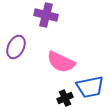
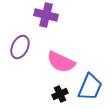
purple ellipse: moved 4 px right
blue trapezoid: rotated 56 degrees counterclockwise
black cross: moved 5 px left, 4 px up
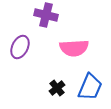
pink semicircle: moved 13 px right, 14 px up; rotated 28 degrees counterclockwise
black cross: moved 3 px left, 6 px up; rotated 14 degrees counterclockwise
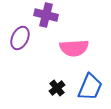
purple ellipse: moved 9 px up
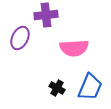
purple cross: rotated 20 degrees counterclockwise
black cross: rotated 21 degrees counterclockwise
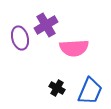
purple cross: moved 10 px down; rotated 25 degrees counterclockwise
purple ellipse: rotated 40 degrees counterclockwise
blue trapezoid: moved 4 px down
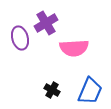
purple cross: moved 2 px up
black cross: moved 5 px left, 2 px down
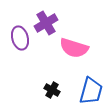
pink semicircle: rotated 20 degrees clockwise
blue trapezoid: moved 1 px right; rotated 8 degrees counterclockwise
